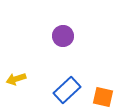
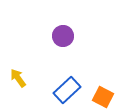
yellow arrow: moved 2 px right, 1 px up; rotated 72 degrees clockwise
orange square: rotated 15 degrees clockwise
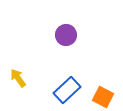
purple circle: moved 3 px right, 1 px up
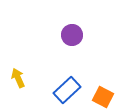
purple circle: moved 6 px right
yellow arrow: rotated 12 degrees clockwise
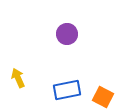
purple circle: moved 5 px left, 1 px up
blue rectangle: rotated 32 degrees clockwise
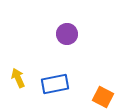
blue rectangle: moved 12 px left, 6 px up
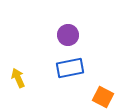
purple circle: moved 1 px right, 1 px down
blue rectangle: moved 15 px right, 16 px up
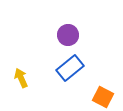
blue rectangle: rotated 28 degrees counterclockwise
yellow arrow: moved 3 px right
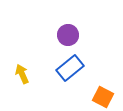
yellow arrow: moved 1 px right, 4 px up
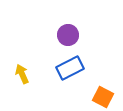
blue rectangle: rotated 12 degrees clockwise
